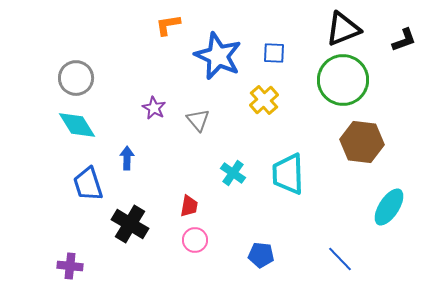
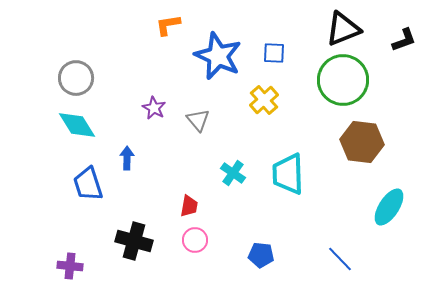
black cross: moved 4 px right, 17 px down; rotated 15 degrees counterclockwise
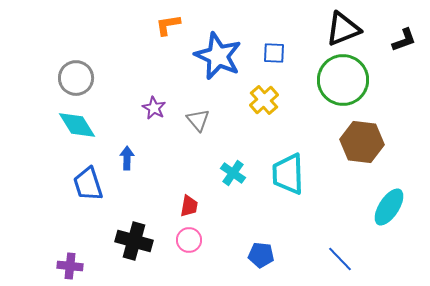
pink circle: moved 6 px left
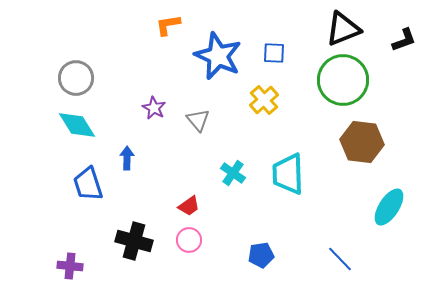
red trapezoid: rotated 45 degrees clockwise
blue pentagon: rotated 15 degrees counterclockwise
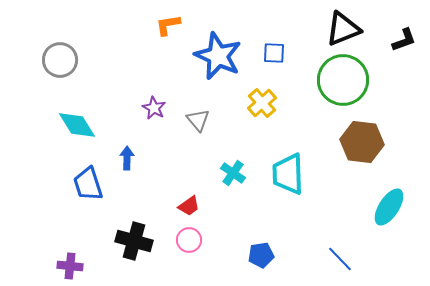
gray circle: moved 16 px left, 18 px up
yellow cross: moved 2 px left, 3 px down
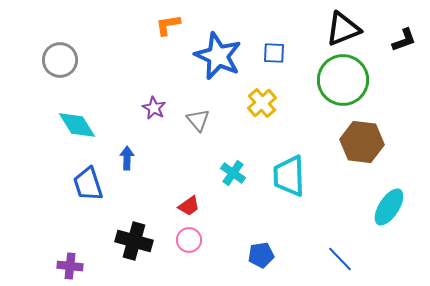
cyan trapezoid: moved 1 px right, 2 px down
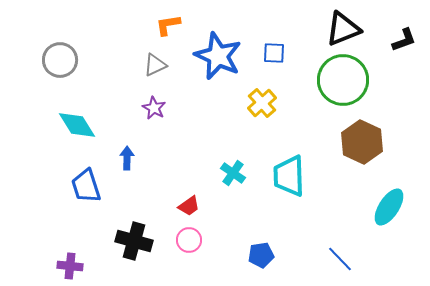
gray triangle: moved 43 px left, 55 px up; rotated 45 degrees clockwise
brown hexagon: rotated 18 degrees clockwise
blue trapezoid: moved 2 px left, 2 px down
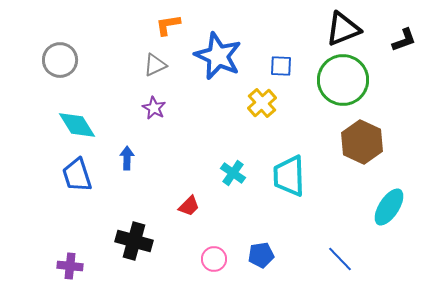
blue square: moved 7 px right, 13 px down
blue trapezoid: moved 9 px left, 11 px up
red trapezoid: rotated 10 degrees counterclockwise
pink circle: moved 25 px right, 19 px down
